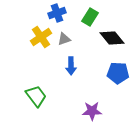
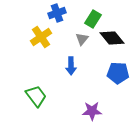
green rectangle: moved 3 px right, 2 px down
gray triangle: moved 18 px right; rotated 32 degrees counterclockwise
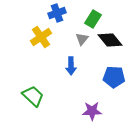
black diamond: moved 2 px left, 2 px down
blue pentagon: moved 4 px left, 4 px down
green trapezoid: moved 3 px left; rotated 10 degrees counterclockwise
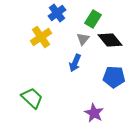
blue cross: rotated 18 degrees counterclockwise
gray triangle: moved 1 px right
blue arrow: moved 4 px right, 3 px up; rotated 24 degrees clockwise
green trapezoid: moved 1 px left, 2 px down
purple star: moved 2 px right, 2 px down; rotated 30 degrees clockwise
